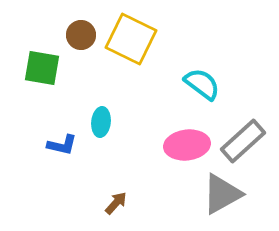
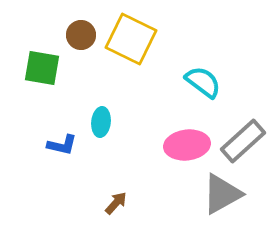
cyan semicircle: moved 1 px right, 2 px up
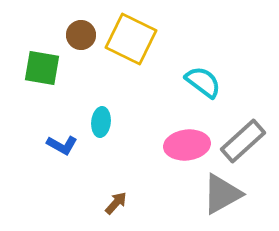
blue L-shape: rotated 16 degrees clockwise
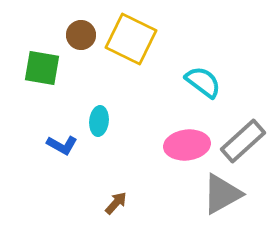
cyan ellipse: moved 2 px left, 1 px up
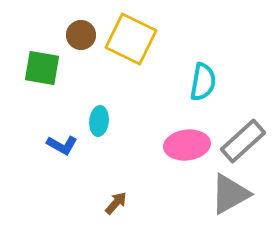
cyan semicircle: rotated 63 degrees clockwise
gray triangle: moved 8 px right
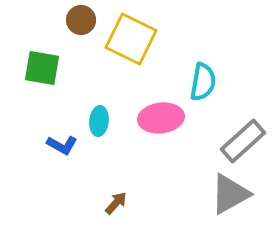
brown circle: moved 15 px up
pink ellipse: moved 26 px left, 27 px up
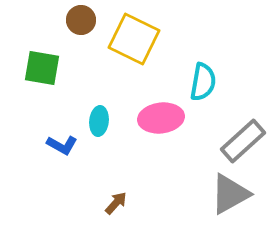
yellow square: moved 3 px right
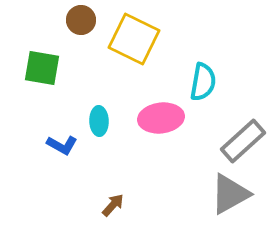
cyan ellipse: rotated 8 degrees counterclockwise
brown arrow: moved 3 px left, 2 px down
